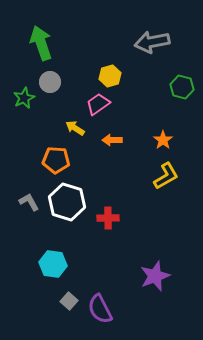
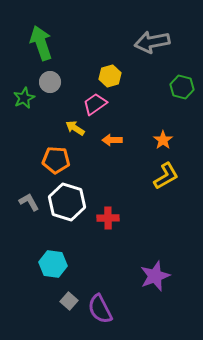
pink trapezoid: moved 3 px left
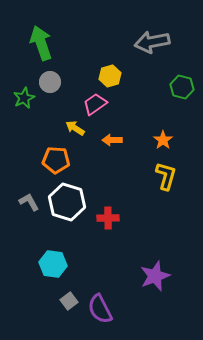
yellow L-shape: rotated 44 degrees counterclockwise
gray square: rotated 12 degrees clockwise
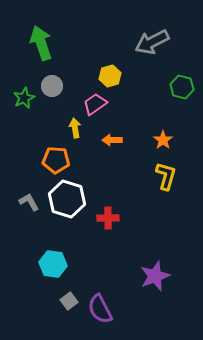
gray arrow: rotated 16 degrees counterclockwise
gray circle: moved 2 px right, 4 px down
yellow arrow: rotated 48 degrees clockwise
white hexagon: moved 3 px up
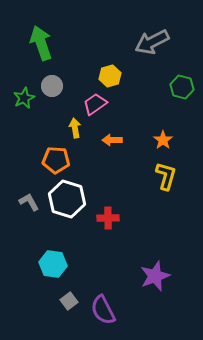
purple semicircle: moved 3 px right, 1 px down
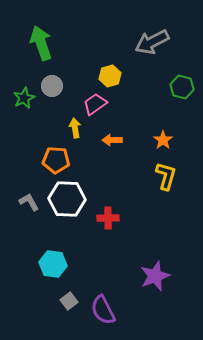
white hexagon: rotated 15 degrees counterclockwise
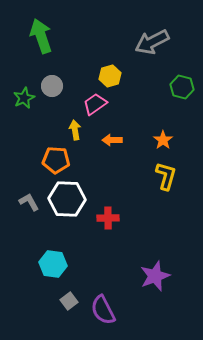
green arrow: moved 7 px up
yellow arrow: moved 2 px down
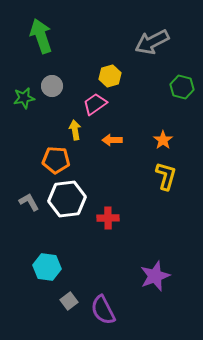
green star: rotated 15 degrees clockwise
white hexagon: rotated 9 degrees counterclockwise
cyan hexagon: moved 6 px left, 3 px down
